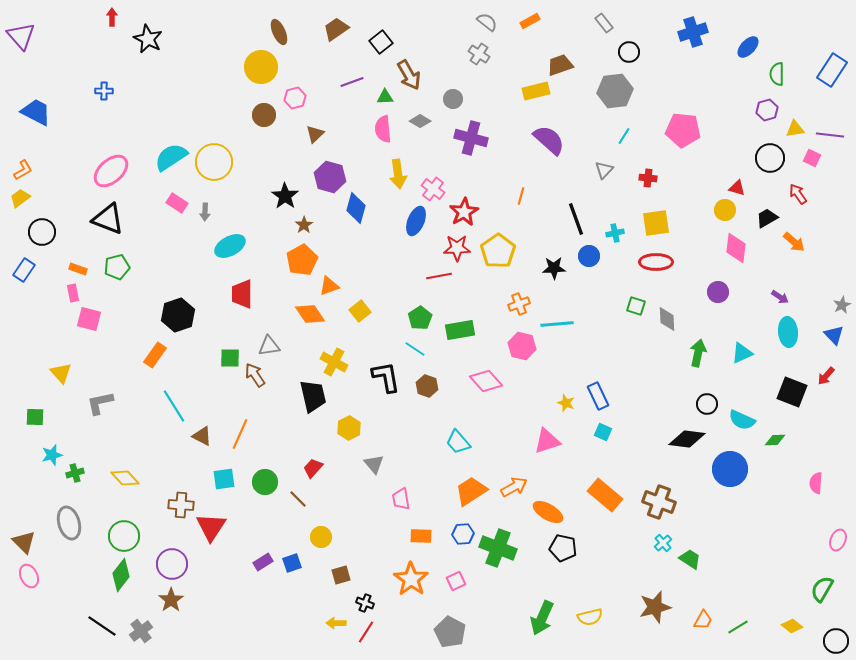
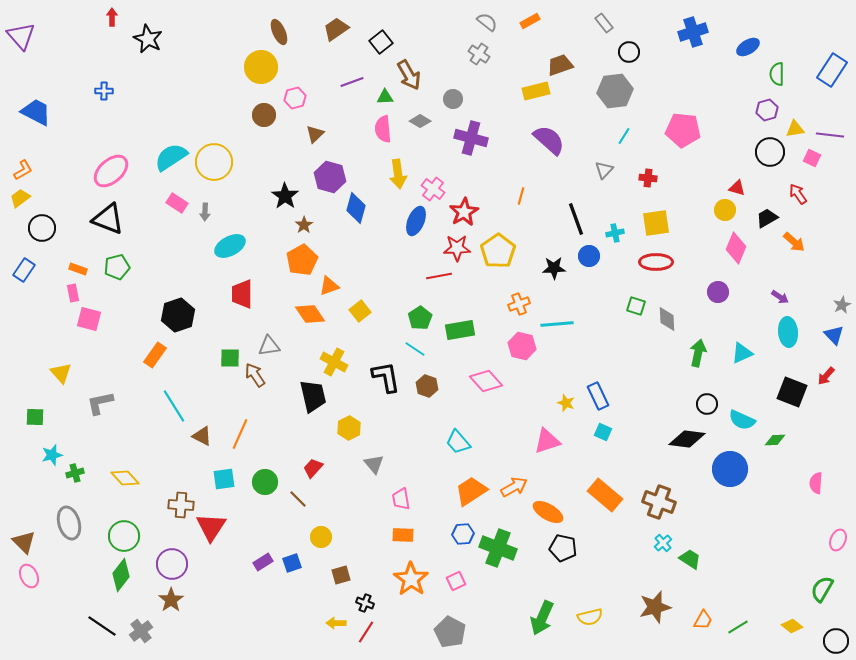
blue ellipse at (748, 47): rotated 15 degrees clockwise
black circle at (770, 158): moved 6 px up
black circle at (42, 232): moved 4 px up
pink diamond at (736, 248): rotated 16 degrees clockwise
orange rectangle at (421, 536): moved 18 px left, 1 px up
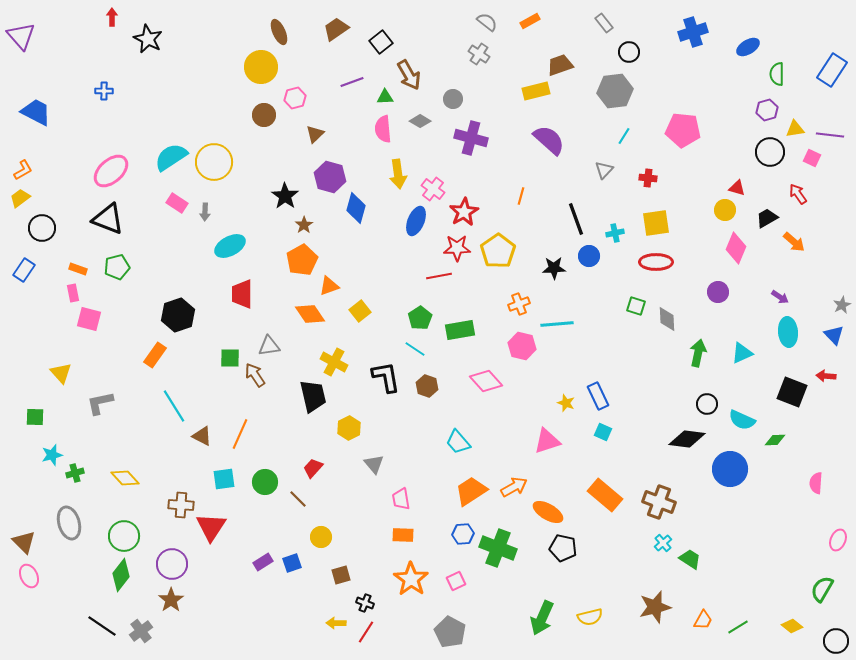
red arrow at (826, 376): rotated 54 degrees clockwise
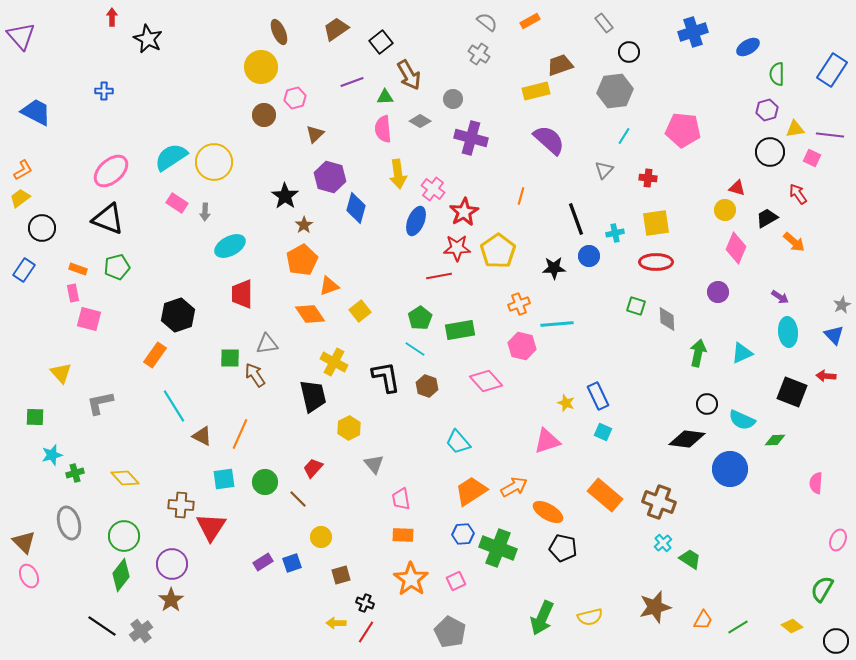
gray triangle at (269, 346): moved 2 px left, 2 px up
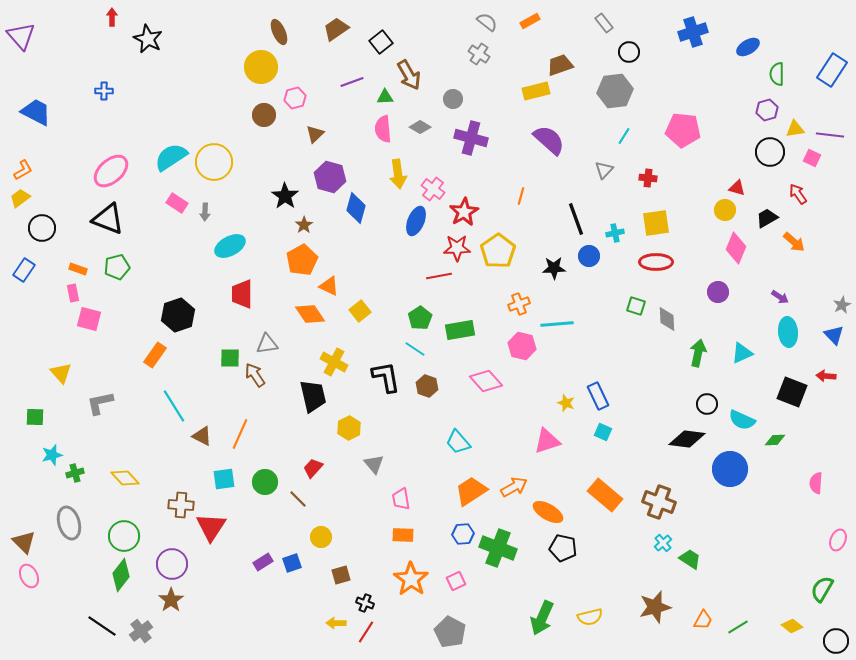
gray diamond at (420, 121): moved 6 px down
orange triangle at (329, 286): rotated 45 degrees clockwise
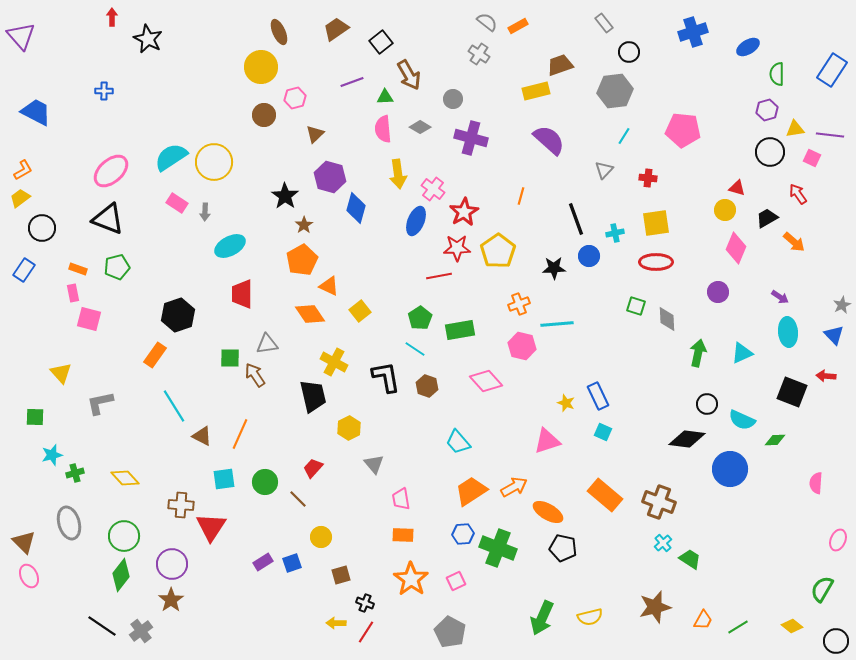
orange rectangle at (530, 21): moved 12 px left, 5 px down
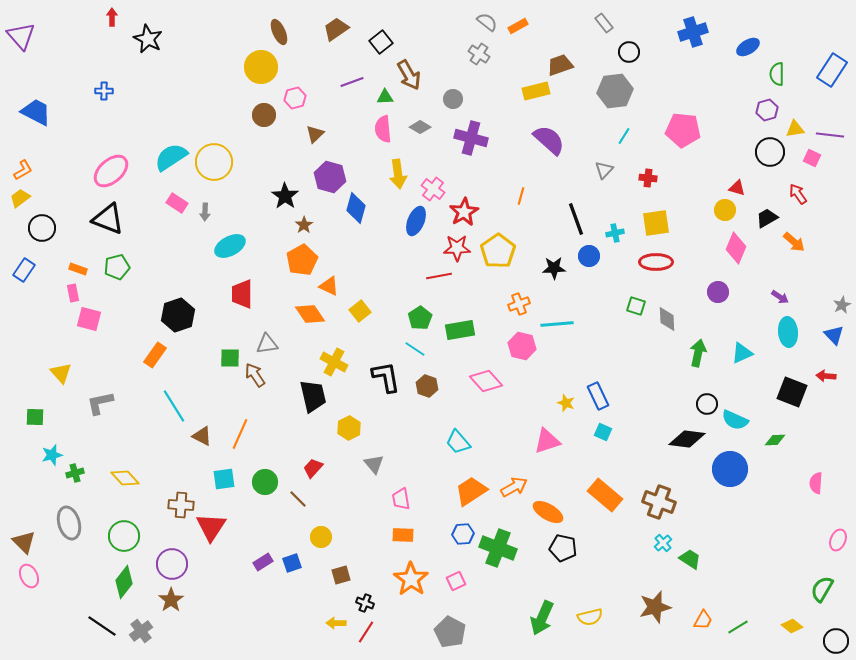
cyan semicircle at (742, 420): moved 7 px left
green diamond at (121, 575): moved 3 px right, 7 px down
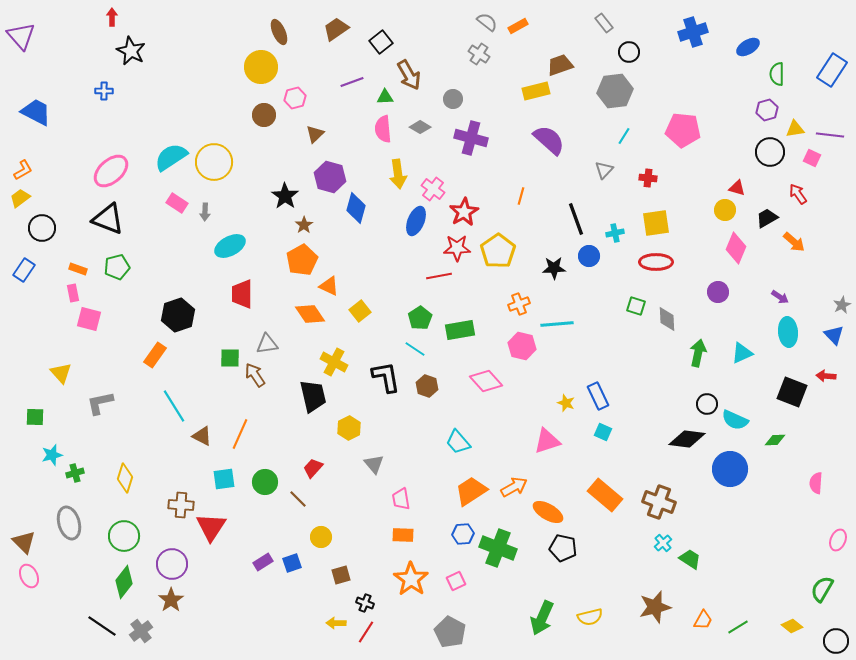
black star at (148, 39): moved 17 px left, 12 px down
yellow diamond at (125, 478): rotated 60 degrees clockwise
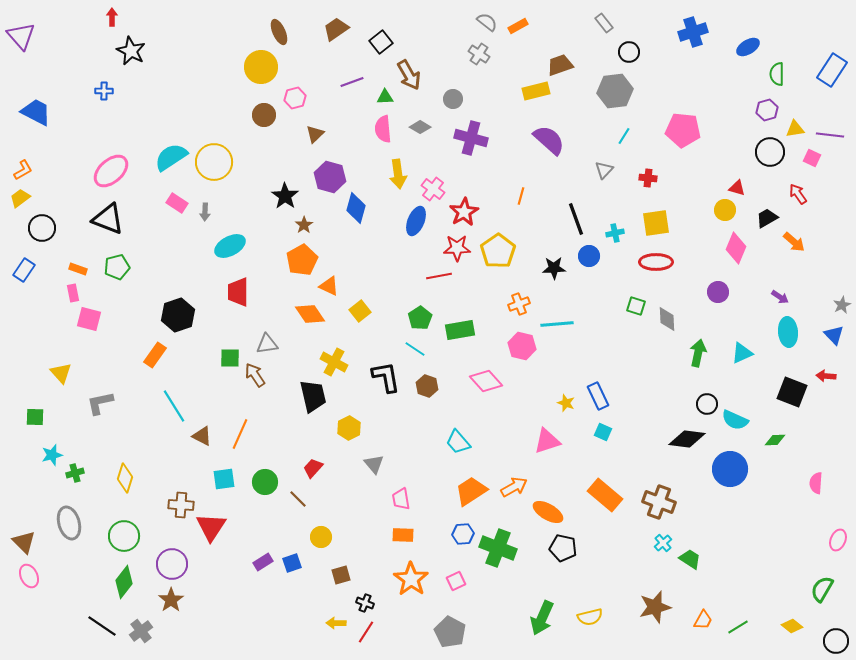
red trapezoid at (242, 294): moved 4 px left, 2 px up
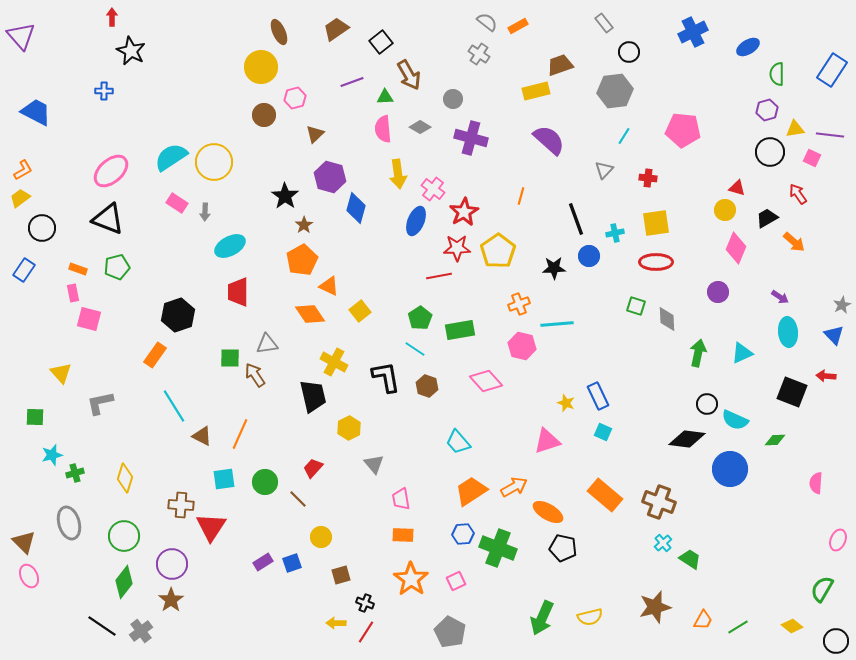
blue cross at (693, 32): rotated 8 degrees counterclockwise
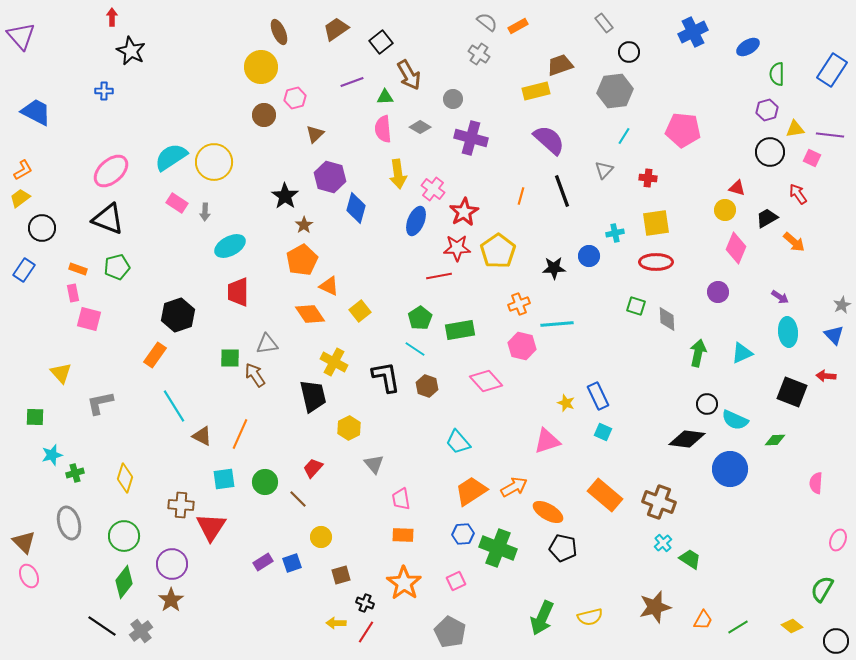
black line at (576, 219): moved 14 px left, 28 px up
orange star at (411, 579): moved 7 px left, 4 px down
